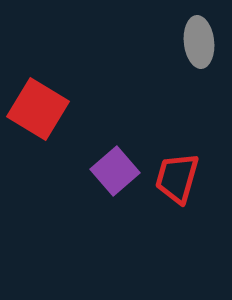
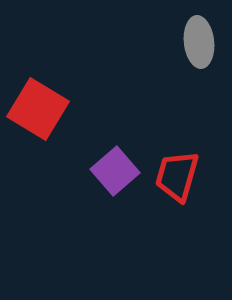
red trapezoid: moved 2 px up
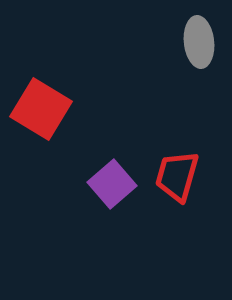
red square: moved 3 px right
purple square: moved 3 px left, 13 px down
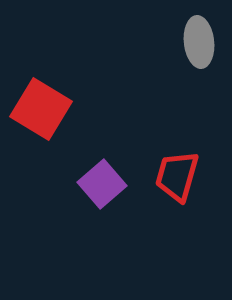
purple square: moved 10 px left
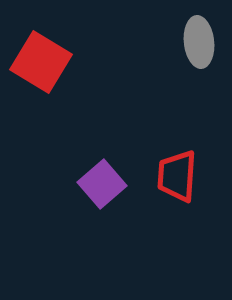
red square: moved 47 px up
red trapezoid: rotated 12 degrees counterclockwise
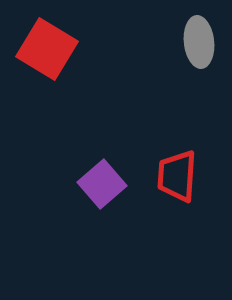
red square: moved 6 px right, 13 px up
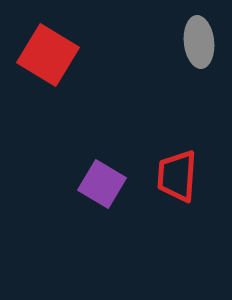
red square: moved 1 px right, 6 px down
purple square: rotated 18 degrees counterclockwise
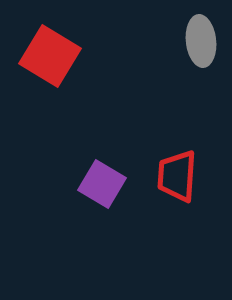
gray ellipse: moved 2 px right, 1 px up
red square: moved 2 px right, 1 px down
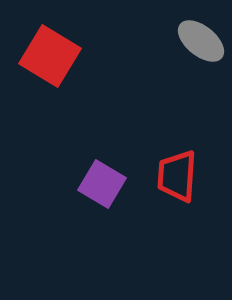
gray ellipse: rotated 45 degrees counterclockwise
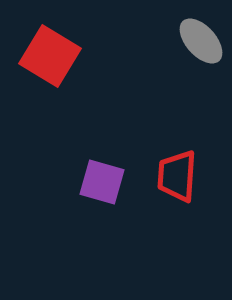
gray ellipse: rotated 9 degrees clockwise
purple square: moved 2 px up; rotated 15 degrees counterclockwise
